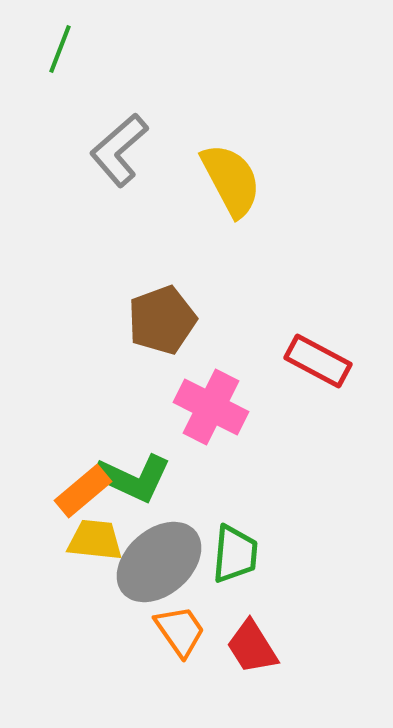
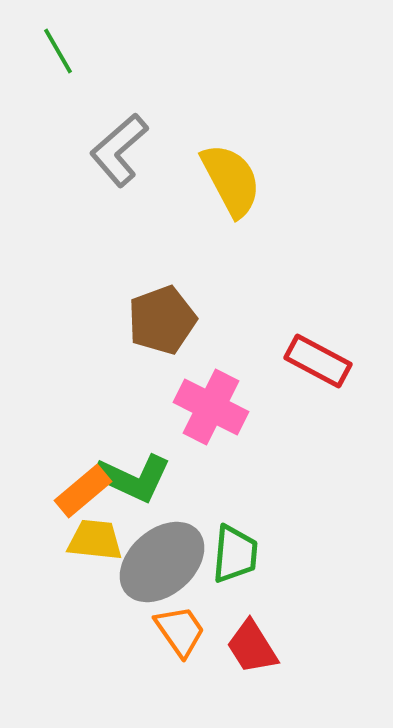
green line: moved 2 px left, 2 px down; rotated 51 degrees counterclockwise
gray ellipse: moved 3 px right
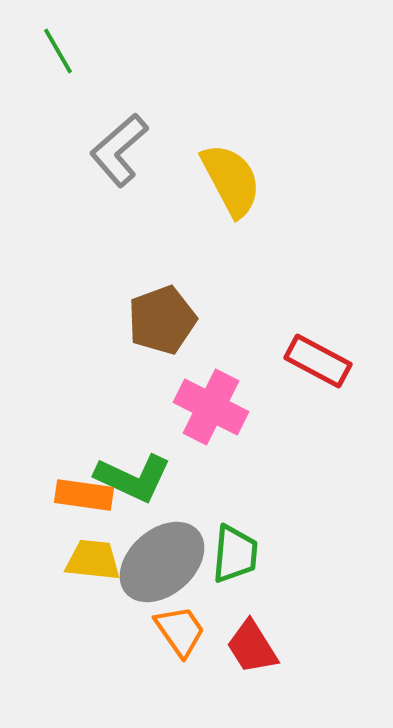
orange rectangle: moved 1 px right, 4 px down; rotated 48 degrees clockwise
yellow trapezoid: moved 2 px left, 20 px down
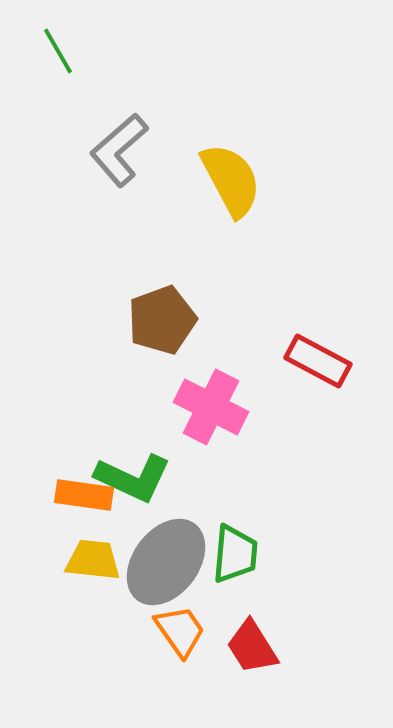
gray ellipse: moved 4 px right; rotated 12 degrees counterclockwise
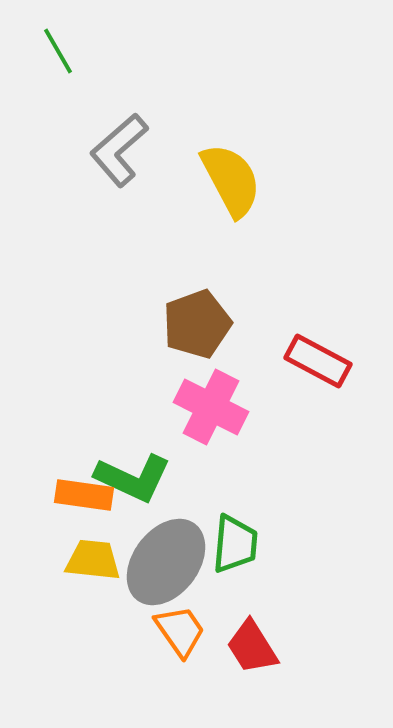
brown pentagon: moved 35 px right, 4 px down
green trapezoid: moved 10 px up
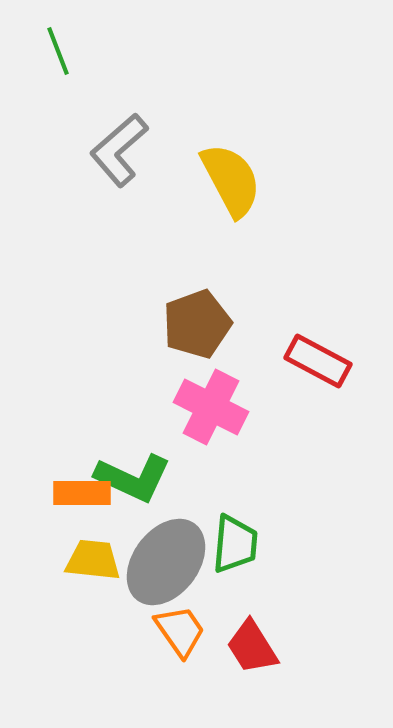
green line: rotated 9 degrees clockwise
orange rectangle: moved 2 px left, 2 px up; rotated 8 degrees counterclockwise
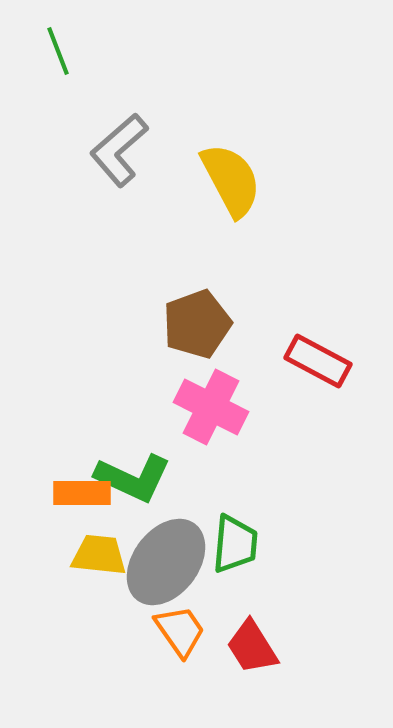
yellow trapezoid: moved 6 px right, 5 px up
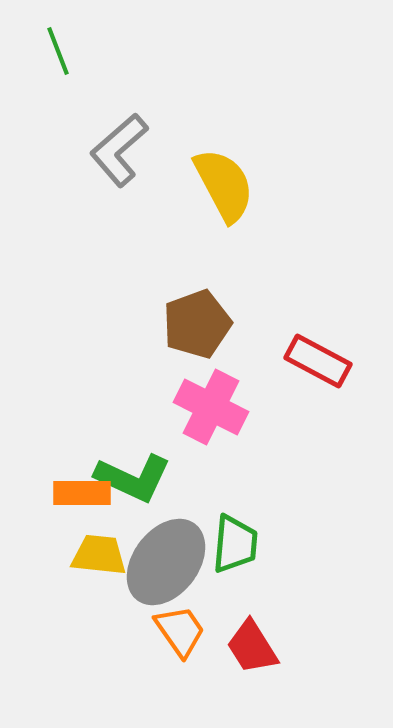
yellow semicircle: moved 7 px left, 5 px down
